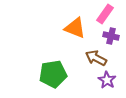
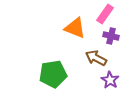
purple star: moved 3 px right
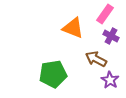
orange triangle: moved 2 px left
purple cross: rotated 14 degrees clockwise
brown arrow: moved 1 px down
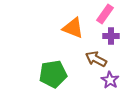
purple cross: rotated 28 degrees counterclockwise
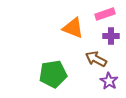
pink rectangle: rotated 36 degrees clockwise
purple star: moved 1 px left, 1 px down
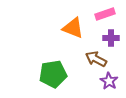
purple cross: moved 2 px down
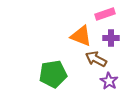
orange triangle: moved 8 px right, 8 px down
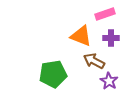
brown arrow: moved 2 px left, 2 px down
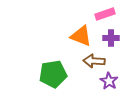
brown arrow: rotated 25 degrees counterclockwise
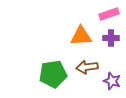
pink rectangle: moved 4 px right
orange triangle: rotated 25 degrees counterclockwise
brown arrow: moved 7 px left, 6 px down; rotated 10 degrees counterclockwise
purple star: moved 3 px right; rotated 12 degrees counterclockwise
